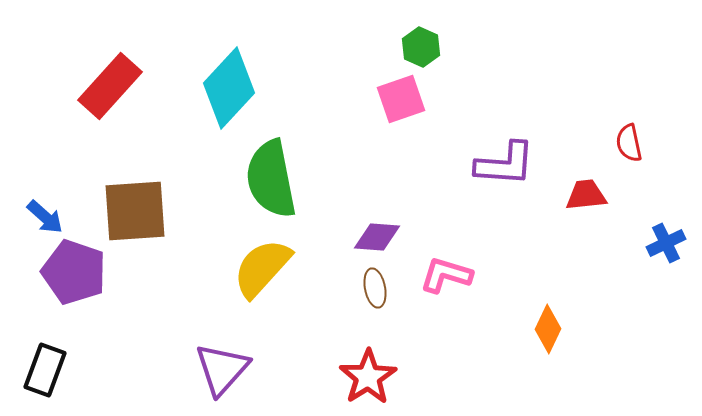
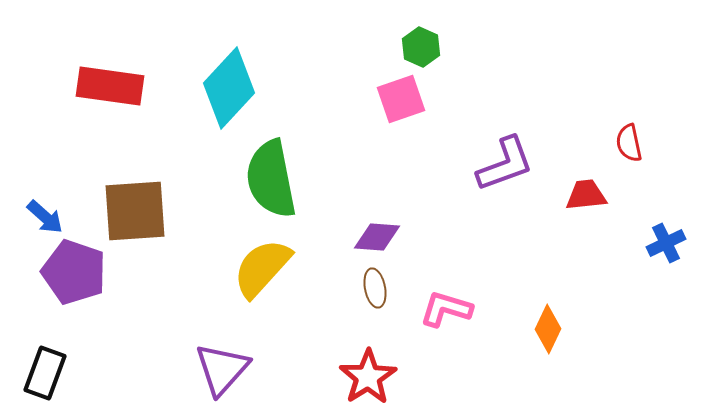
red rectangle: rotated 56 degrees clockwise
purple L-shape: rotated 24 degrees counterclockwise
pink L-shape: moved 34 px down
black rectangle: moved 3 px down
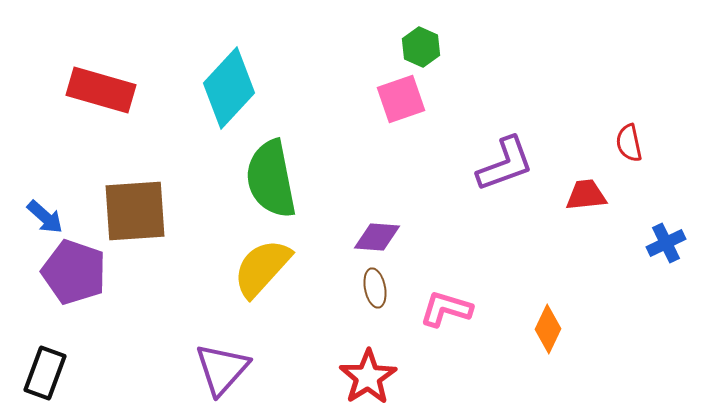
red rectangle: moved 9 px left, 4 px down; rotated 8 degrees clockwise
